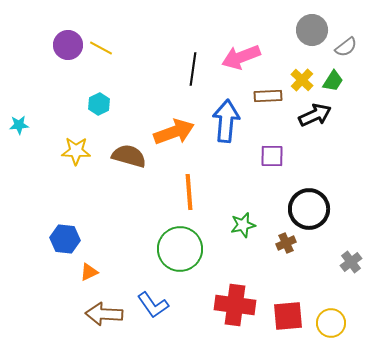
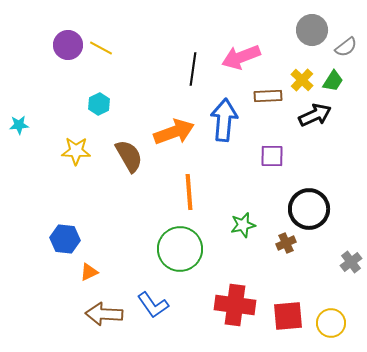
blue arrow: moved 2 px left, 1 px up
brown semicircle: rotated 44 degrees clockwise
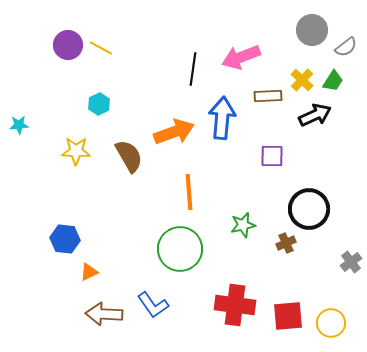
blue arrow: moved 2 px left, 2 px up
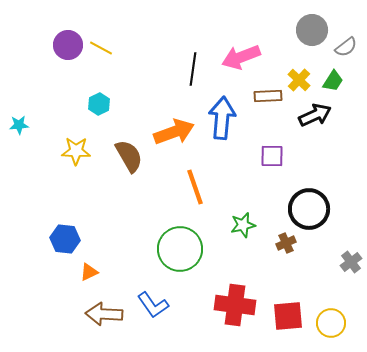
yellow cross: moved 3 px left
orange line: moved 6 px right, 5 px up; rotated 15 degrees counterclockwise
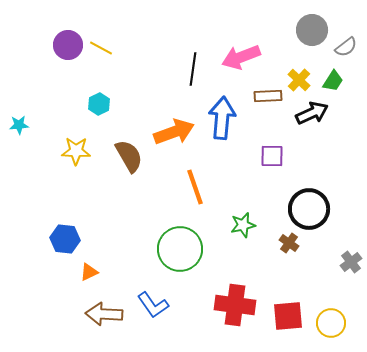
black arrow: moved 3 px left, 2 px up
brown cross: moved 3 px right; rotated 30 degrees counterclockwise
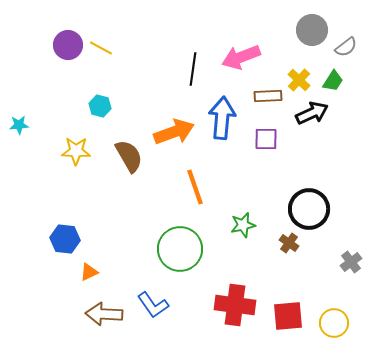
cyan hexagon: moved 1 px right, 2 px down; rotated 20 degrees counterclockwise
purple square: moved 6 px left, 17 px up
yellow circle: moved 3 px right
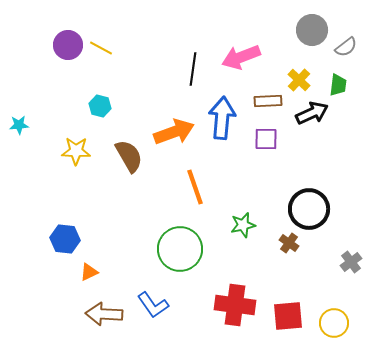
green trapezoid: moved 5 px right, 4 px down; rotated 25 degrees counterclockwise
brown rectangle: moved 5 px down
